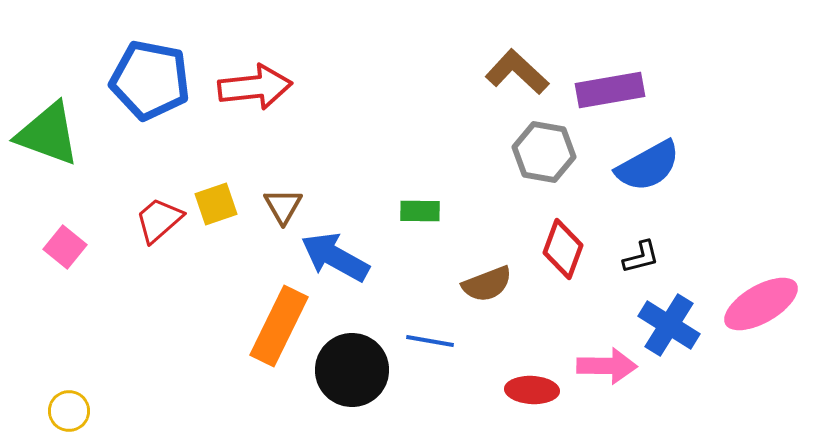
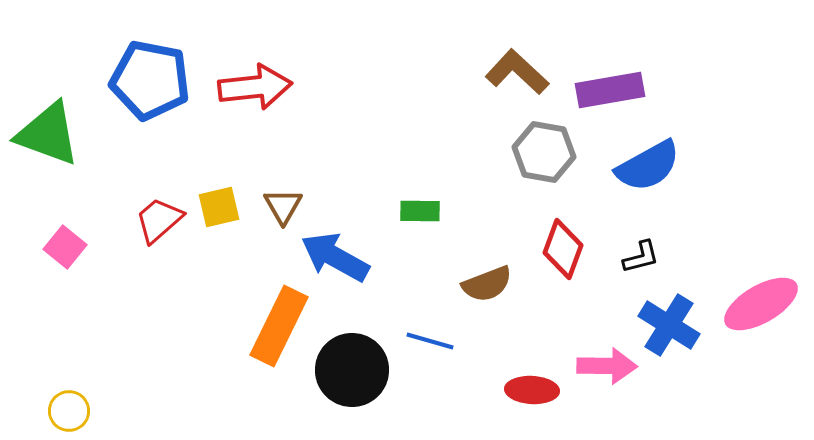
yellow square: moved 3 px right, 3 px down; rotated 6 degrees clockwise
blue line: rotated 6 degrees clockwise
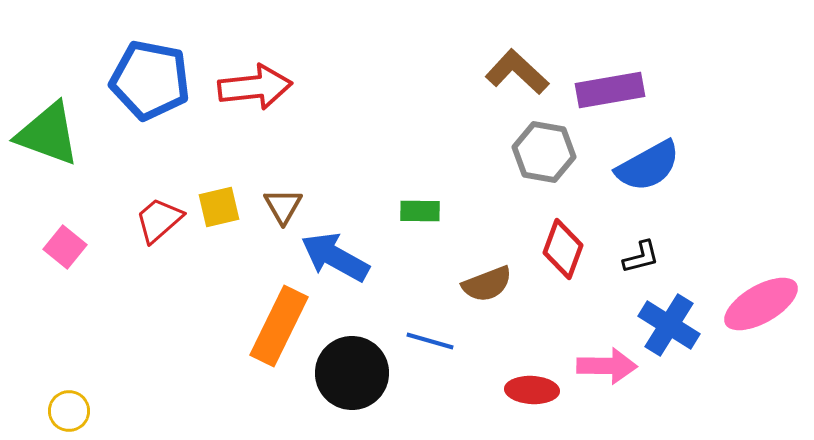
black circle: moved 3 px down
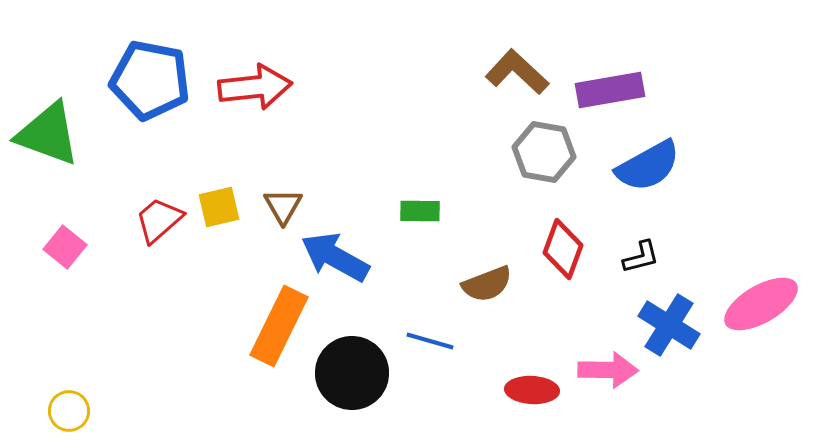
pink arrow: moved 1 px right, 4 px down
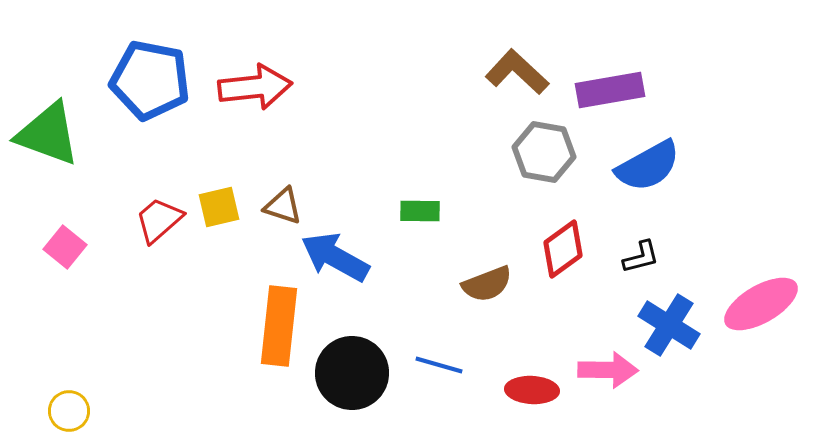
brown triangle: rotated 42 degrees counterclockwise
red diamond: rotated 34 degrees clockwise
orange rectangle: rotated 20 degrees counterclockwise
blue line: moved 9 px right, 24 px down
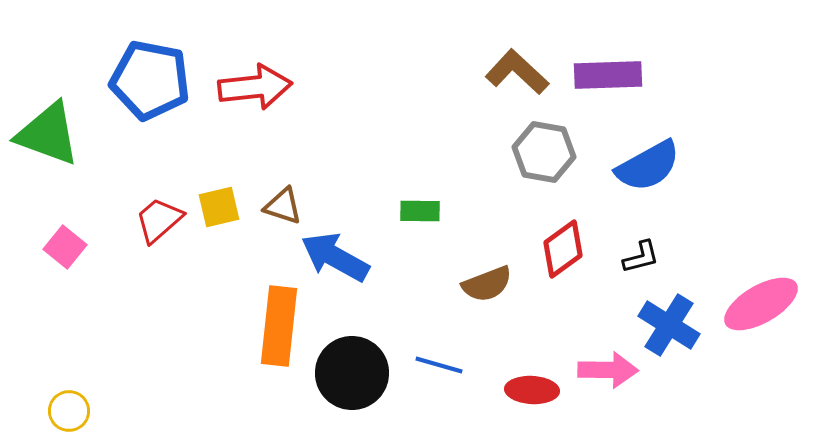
purple rectangle: moved 2 px left, 15 px up; rotated 8 degrees clockwise
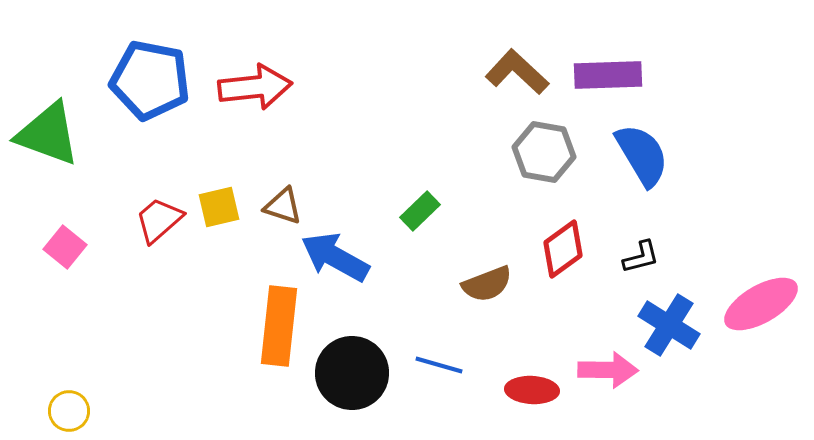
blue semicircle: moved 6 px left, 11 px up; rotated 92 degrees counterclockwise
green rectangle: rotated 45 degrees counterclockwise
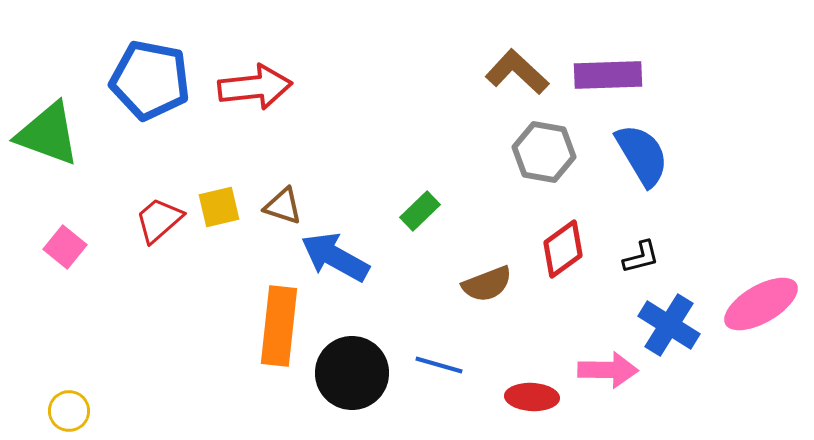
red ellipse: moved 7 px down
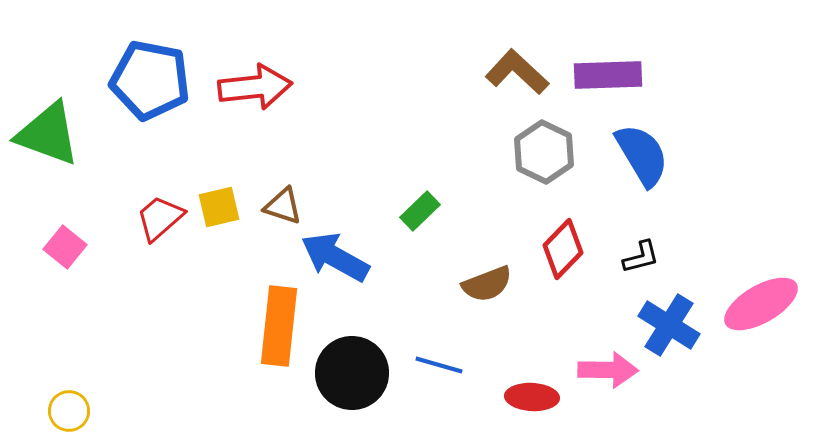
gray hexagon: rotated 16 degrees clockwise
red trapezoid: moved 1 px right, 2 px up
red diamond: rotated 10 degrees counterclockwise
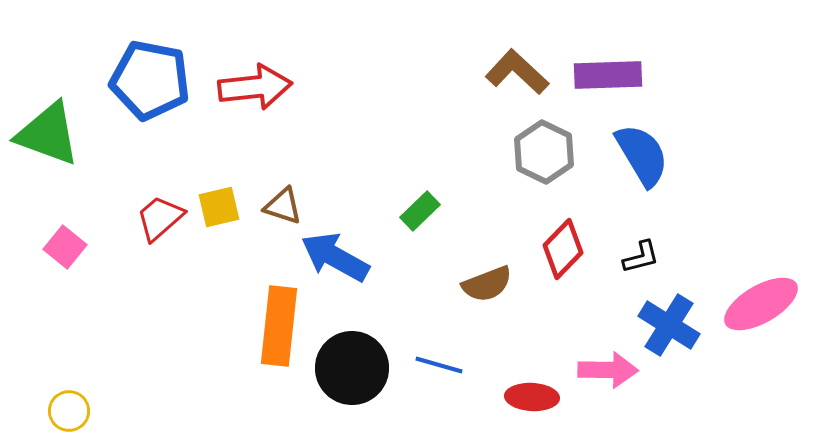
black circle: moved 5 px up
